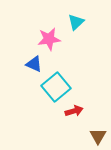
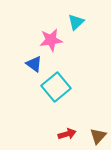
pink star: moved 2 px right, 1 px down
blue triangle: rotated 12 degrees clockwise
red arrow: moved 7 px left, 23 px down
brown triangle: rotated 12 degrees clockwise
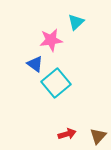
blue triangle: moved 1 px right
cyan square: moved 4 px up
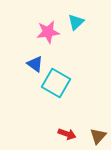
pink star: moved 3 px left, 8 px up
cyan square: rotated 20 degrees counterclockwise
red arrow: rotated 36 degrees clockwise
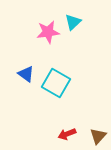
cyan triangle: moved 3 px left
blue triangle: moved 9 px left, 10 px down
red arrow: rotated 138 degrees clockwise
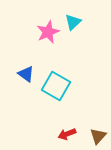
pink star: rotated 15 degrees counterclockwise
cyan square: moved 3 px down
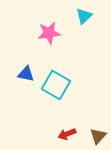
cyan triangle: moved 11 px right, 6 px up
pink star: moved 1 px right, 1 px down; rotated 15 degrees clockwise
blue triangle: rotated 24 degrees counterclockwise
cyan square: moved 1 px up
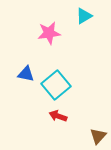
cyan triangle: rotated 12 degrees clockwise
cyan square: rotated 20 degrees clockwise
red arrow: moved 9 px left, 18 px up; rotated 42 degrees clockwise
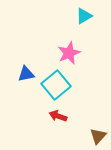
pink star: moved 20 px right, 20 px down; rotated 15 degrees counterclockwise
blue triangle: rotated 24 degrees counterclockwise
